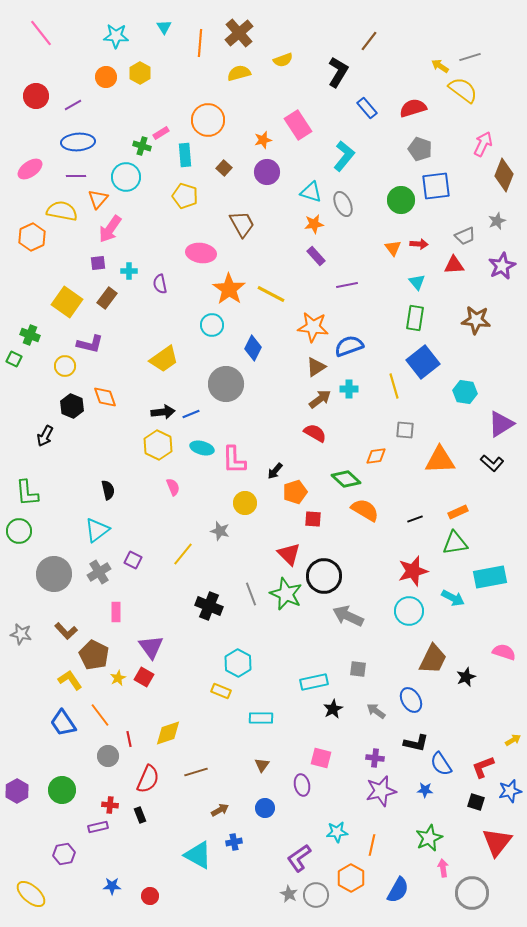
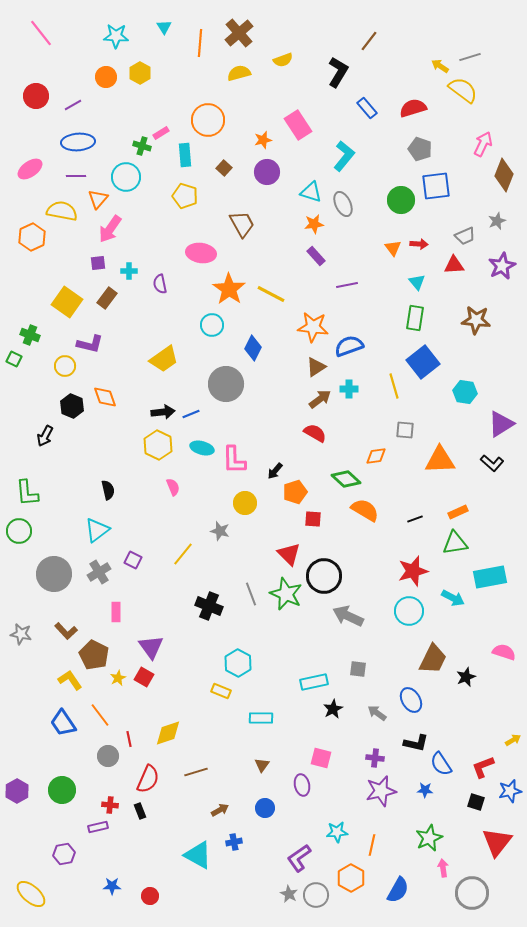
gray arrow at (376, 711): moved 1 px right, 2 px down
black rectangle at (140, 815): moved 4 px up
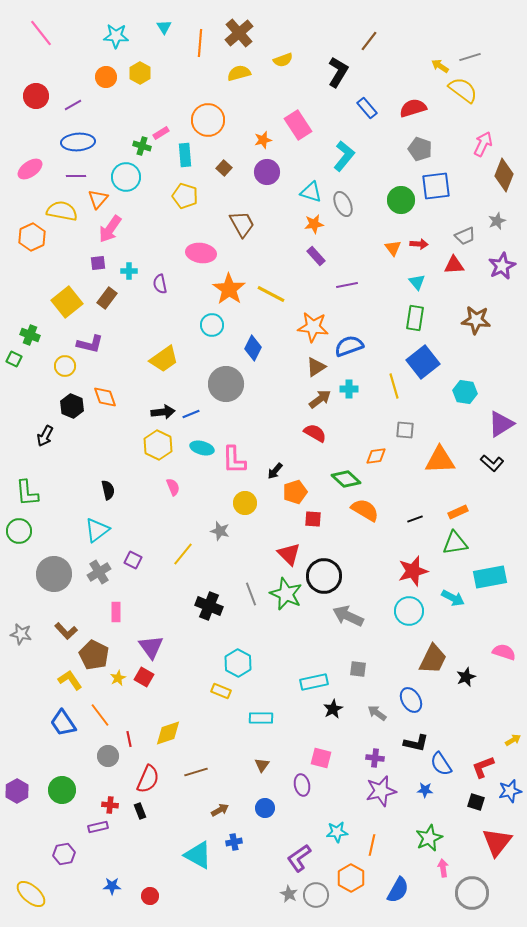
yellow square at (67, 302): rotated 16 degrees clockwise
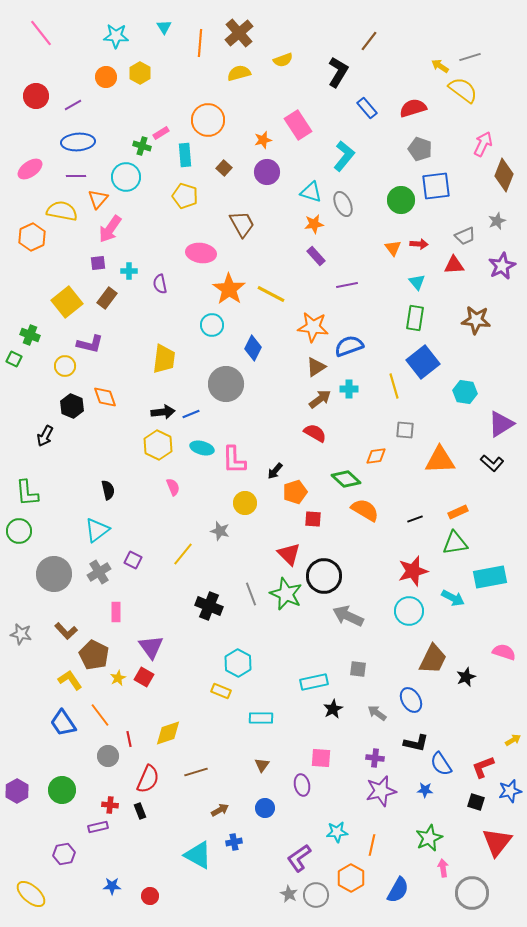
yellow trapezoid at (164, 359): rotated 48 degrees counterclockwise
pink square at (321, 758): rotated 10 degrees counterclockwise
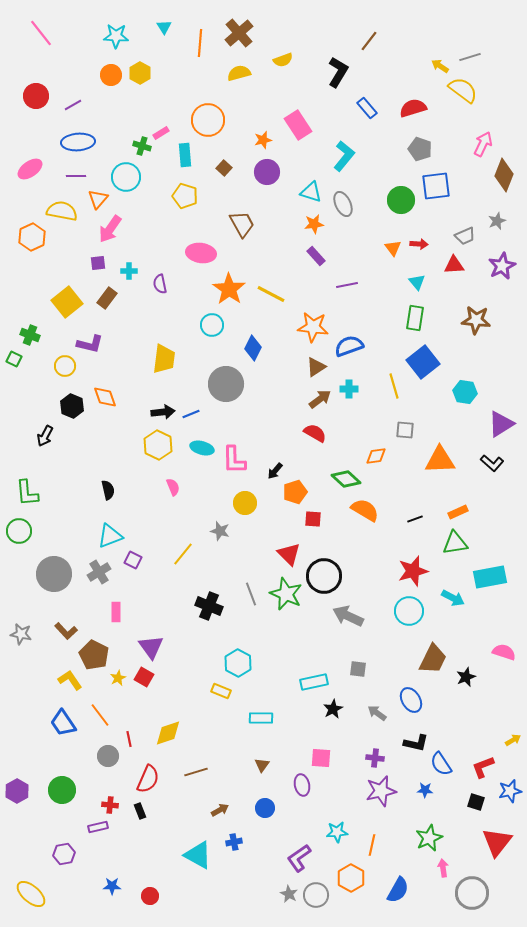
orange circle at (106, 77): moved 5 px right, 2 px up
cyan triangle at (97, 530): moved 13 px right, 6 px down; rotated 16 degrees clockwise
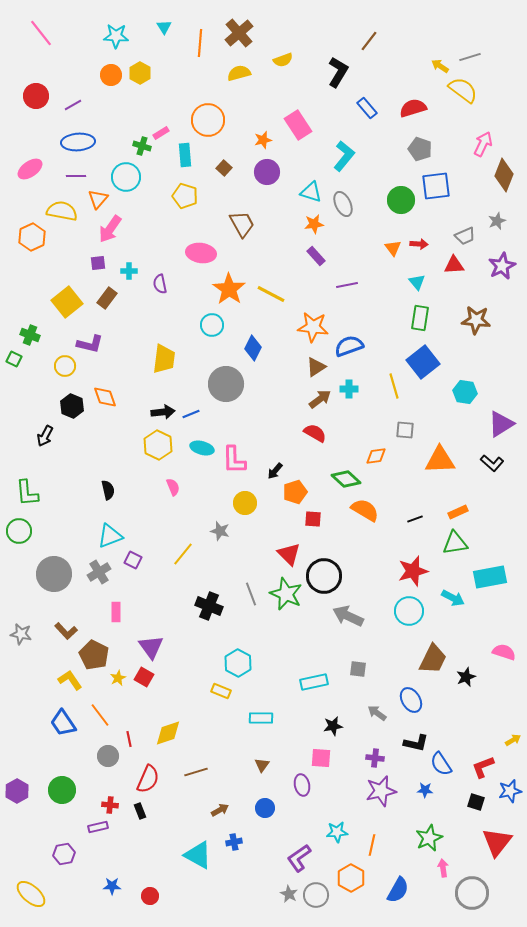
green rectangle at (415, 318): moved 5 px right
black star at (333, 709): moved 17 px down; rotated 18 degrees clockwise
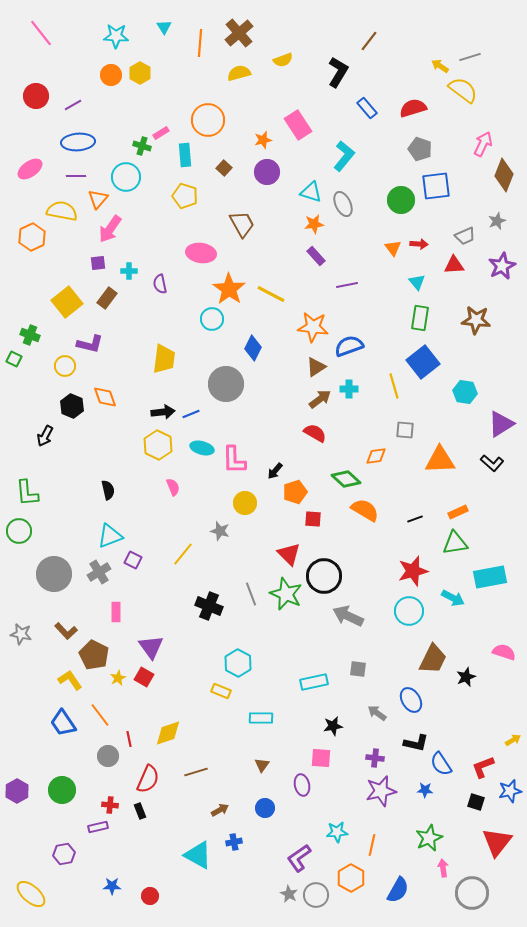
cyan circle at (212, 325): moved 6 px up
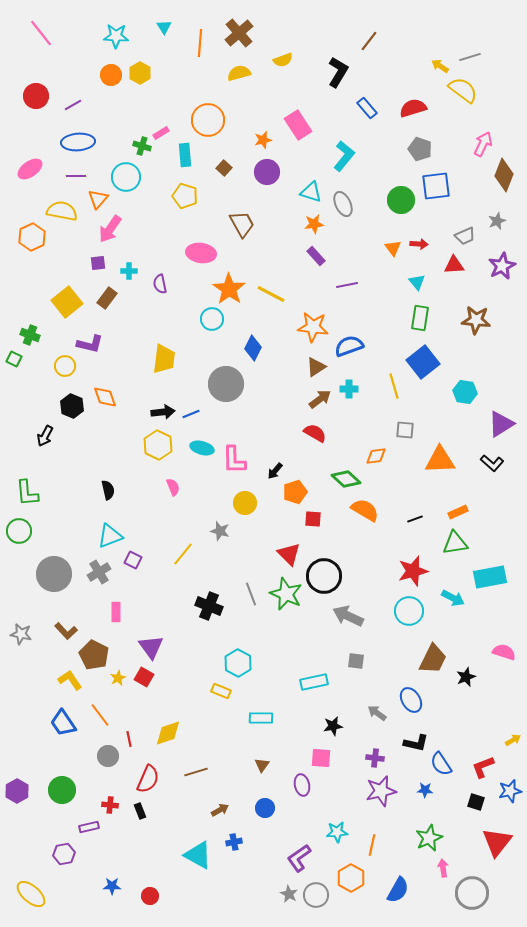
gray square at (358, 669): moved 2 px left, 8 px up
purple rectangle at (98, 827): moved 9 px left
